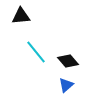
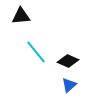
black diamond: rotated 25 degrees counterclockwise
blue triangle: moved 3 px right
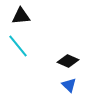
cyan line: moved 18 px left, 6 px up
blue triangle: rotated 35 degrees counterclockwise
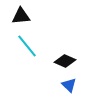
cyan line: moved 9 px right
black diamond: moved 3 px left
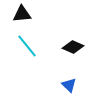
black triangle: moved 1 px right, 2 px up
black diamond: moved 8 px right, 14 px up
